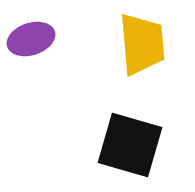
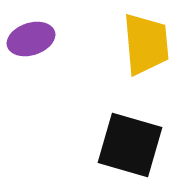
yellow trapezoid: moved 4 px right
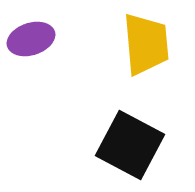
black square: rotated 12 degrees clockwise
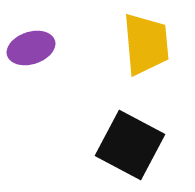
purple ellipse: moved 9 px down
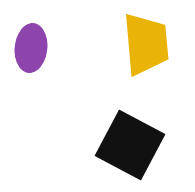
purple ellipse: rotated 66 degrees counterclockwise
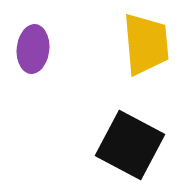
purple ellipse: moved 2 px right, 1 px down
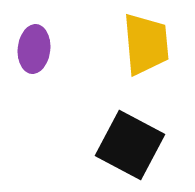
purple ellipse: moved 1 px right
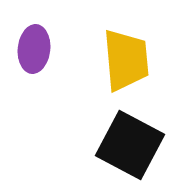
yellow trapezoid: moved 20 px left, 16 px down
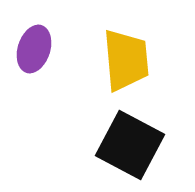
purple ellipse: rotated 12 degrees clockwise
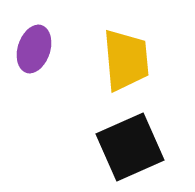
black square: moved 2 px down; rotated 38 degrees clockwise
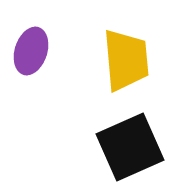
purple ellipse: moved 3 px left, 2 px down
